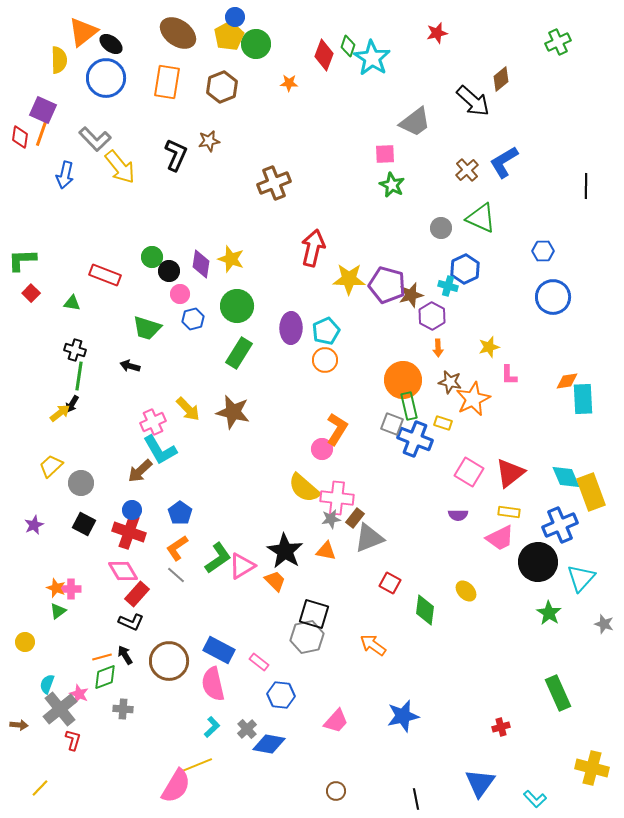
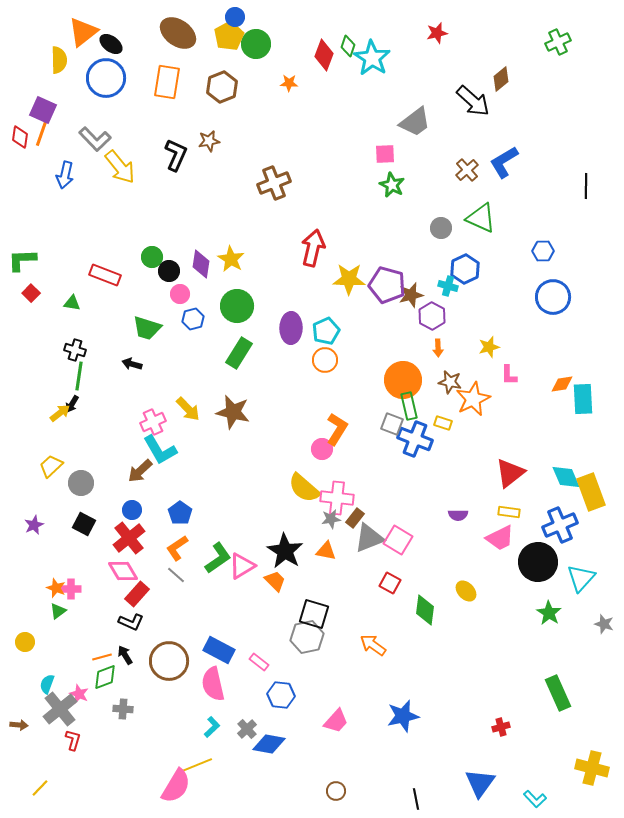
yellow star at (231, 259): rotated 12 degrees clockwise
black arrow at (130, 366): moved 2 px right, 2 px up
orange diamond at (567, 381): moved 5 px left, 3 px down
pink square at (469, 472): moved 71 px left, 68 px down
red cross at (129, 532): moved 6 px down; rotated 32 degrees clockwise
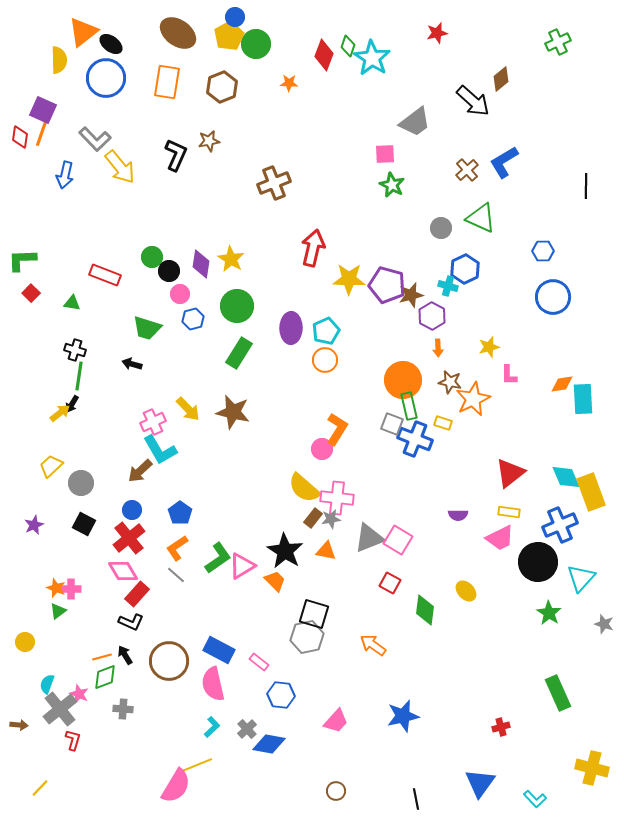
brown rectangle at (355, 518): moved 42 px left
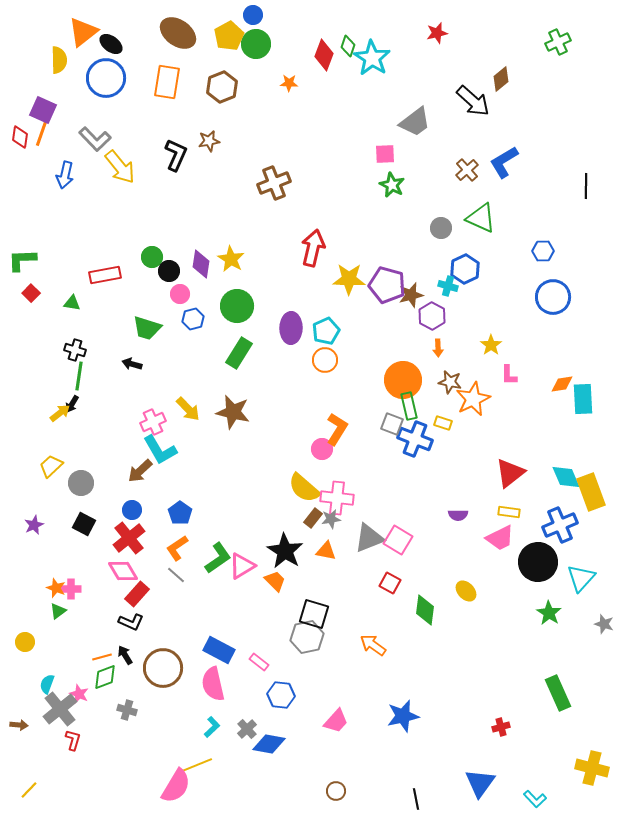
blue circle at (235, 17): moved 18 px right, 2 px up
red rectangle at (105, 275): rotated 32 degrees counterclockwise
yellow star at (489, 347): moved 2 px right, 2 px up; rotated 20 degrees counterclockwise
brown circle at (169, 661): moved 6 px left, 7 px down
gray cross at (123, 709): moved 4 px right, 1 px down; rotated 12 degrees clockwise
yellow line at (40, 788): moved 11 px left, 2 px down
